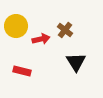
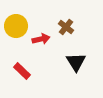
brown cross: moved 1 px right, 3 px up
red rectangle: rotated 30 degrees clockwise
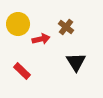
yellow circle: moved 2 px right, 2 px up
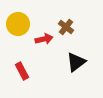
red arrow: moved 3 px right
black triangle: rotated 25 degrees clockwise
red rectangle: rotated 18 degrees clockwise
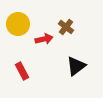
black triangle: moved 4 px down
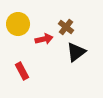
black triangle: moved 14 px up
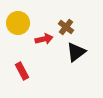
yellow circle: moved 1 px up
